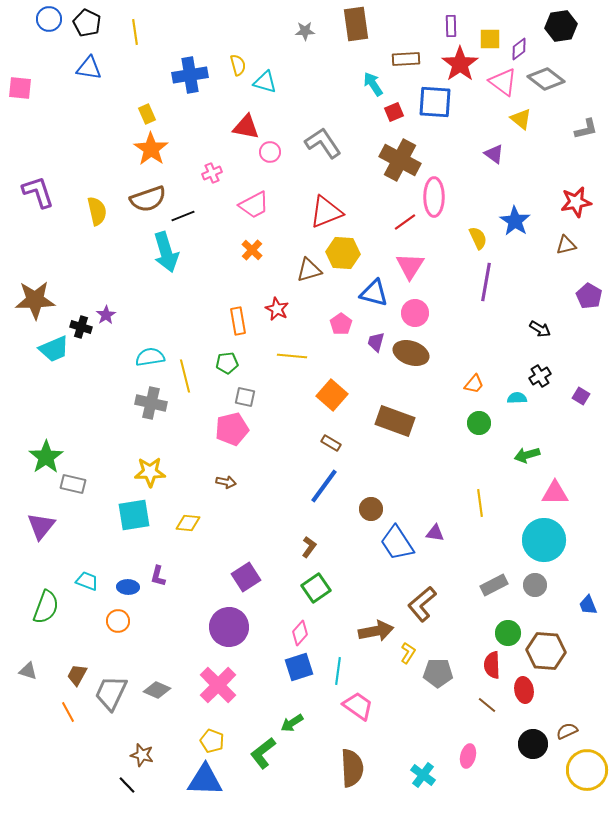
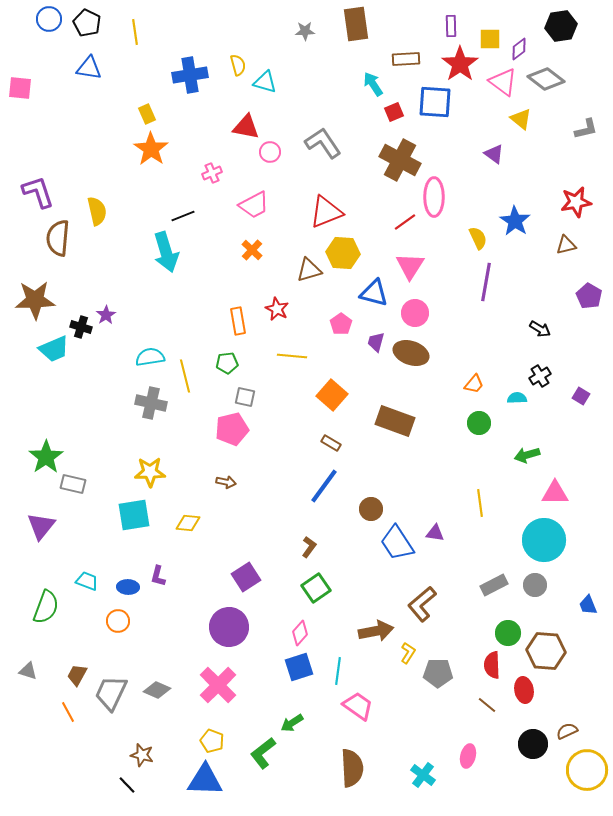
brown semicircle at (148, 199): moved 90 px left, 39 px down; rotated 114 degrees clockwise
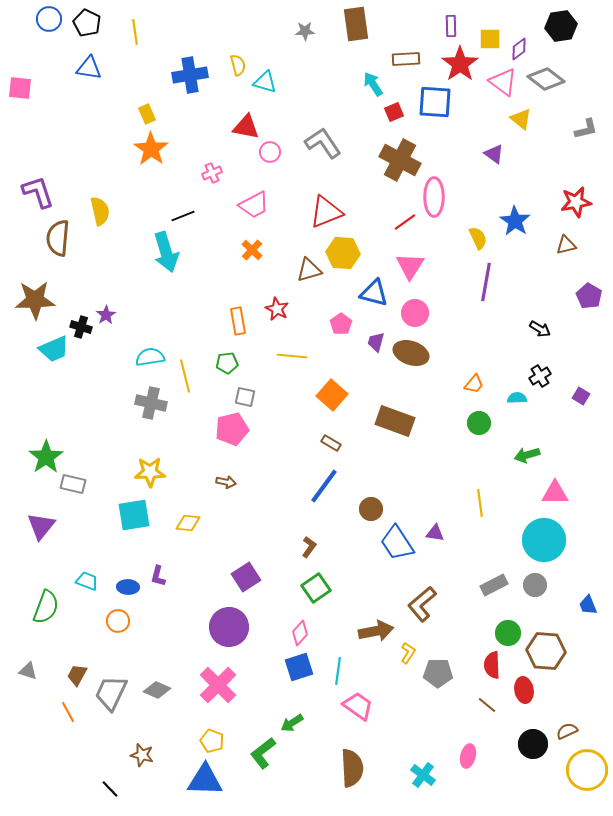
yellow semicircle at (97, 211): moved 3 px right
black line at (127, 785): moved 17 px left, 4 px down
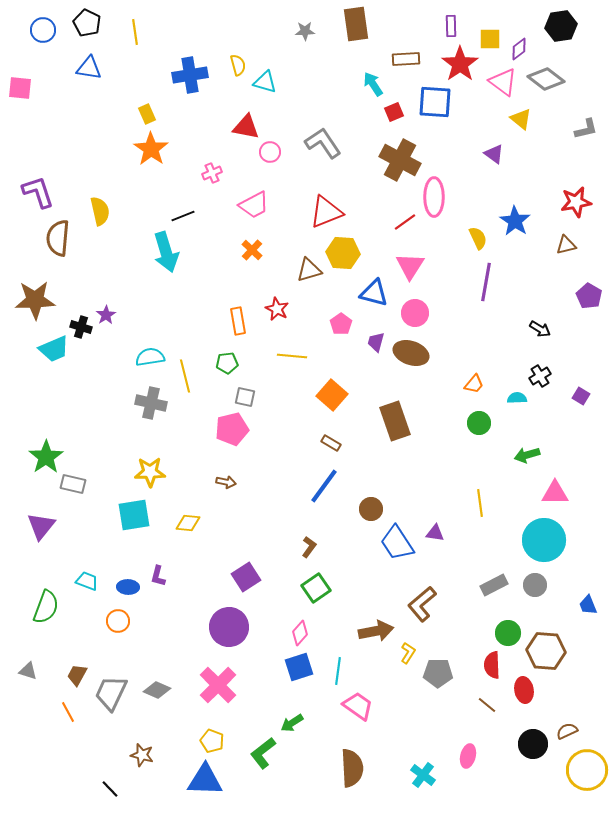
blue circle at (49, 19): moved 6 px left, 11 px down
brown rectangle at (395, 421): rotated 51 degrees clockwise
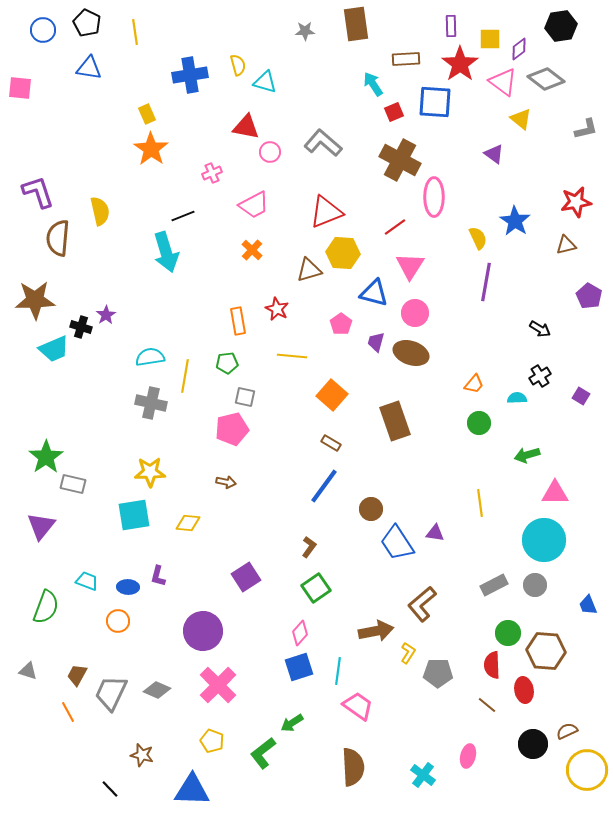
gray L-shape at (323, 143): rotated 15 degrees counterclockwise
red line at (405, 222): moved 10 px left, 5 px down
yellow line at (185, 376): rotated 24 degrees clockwise
purple circle at (229, 627): moved 26 px left, 4 px down
brown semicircle at (352, 768): moved 1 px right, 1 px up
blue triangle at (205, 780): moved 13 px left, 10 px down
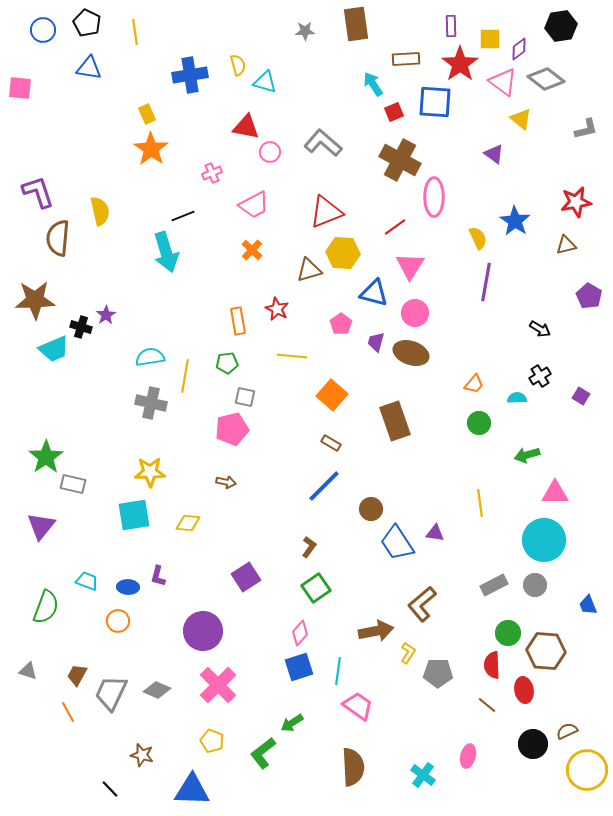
blue line at (324, 486): rotated 9 degrees clockwise
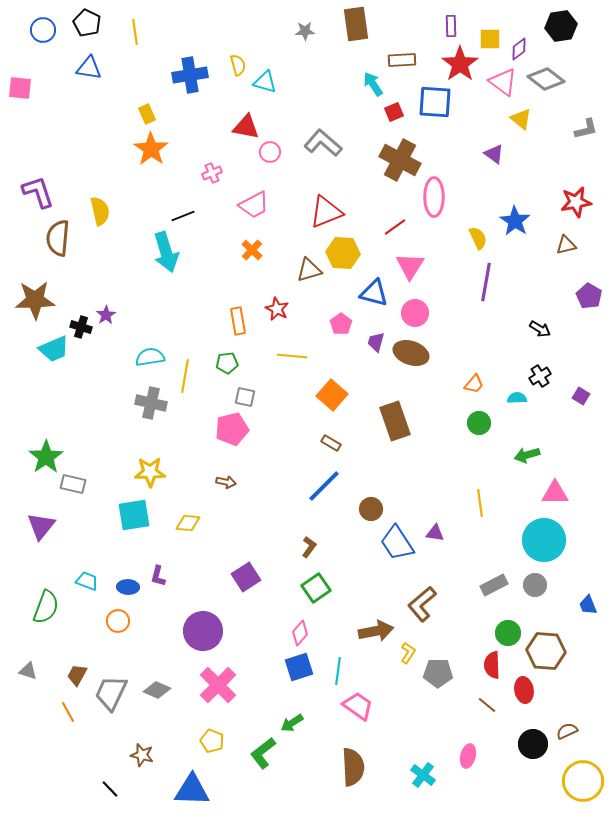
brown rectangle at (406, 59): moved 4 px left, 1 px down
yellow circle at (587, 770): moved 4 px left, 11 px down
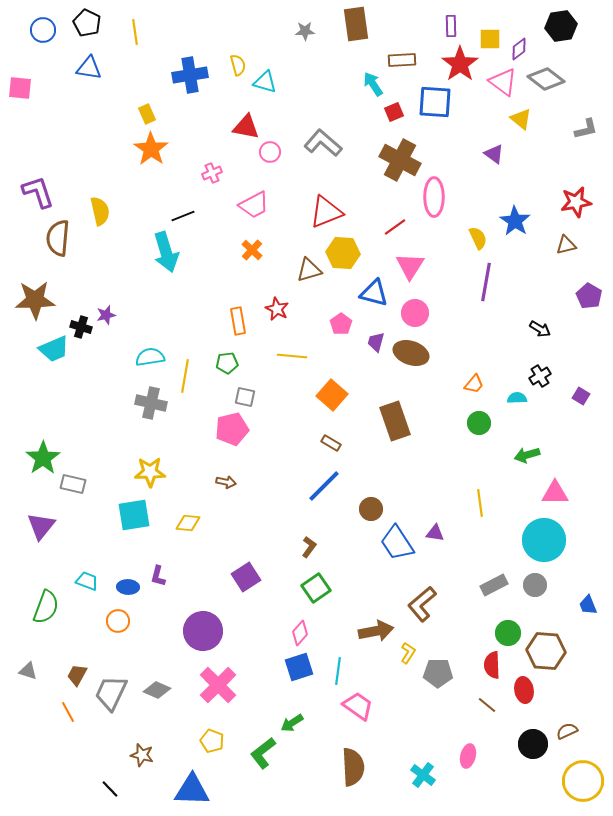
purple star at (106, 315): rotated 18 degrees clockwise
green star at (46, 457): moved 3 px left, 1 px down
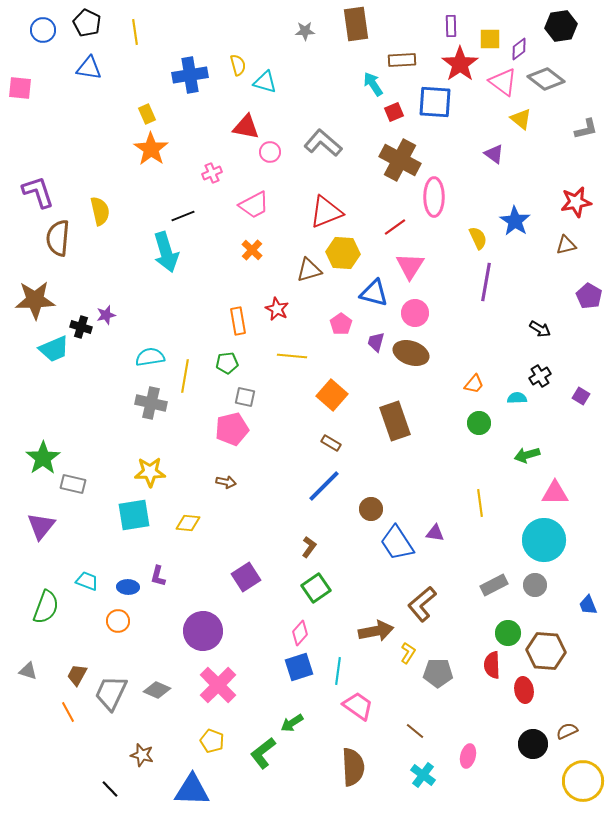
brown line at (487, 705): moved 72 px left, 26 px down
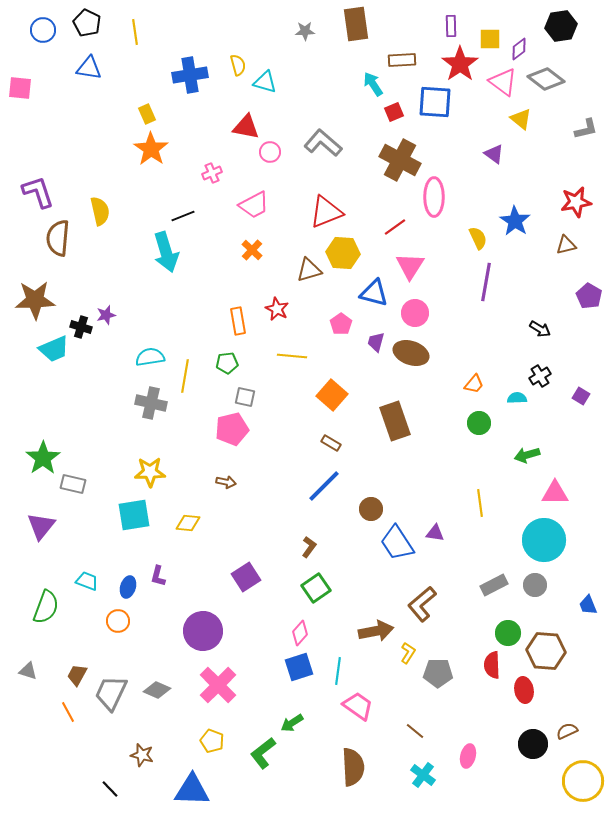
blue ellipse at (128, 587): rotated 75 degrees counterclockwise
